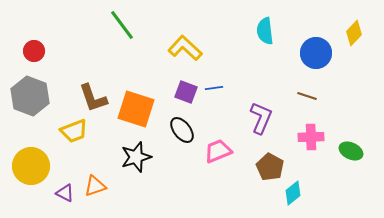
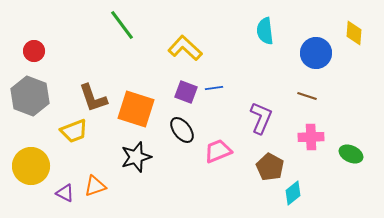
yellow diamond: rotated 40 degrees counterclockwise
green ellipse: moved 3 px down
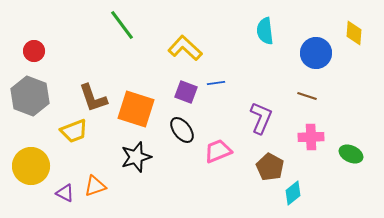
blue line: moved 2 px right, 5 px up
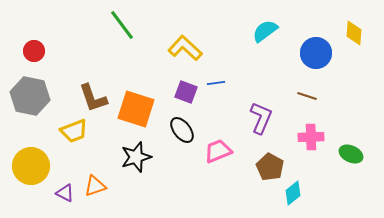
cyan semicircle: rotated 60 degrees clockwise
gray hexagon: rotated 9 degrees counterclockwise
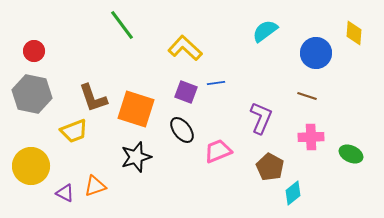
gray hexagon: moved 2 px right, 2 px up
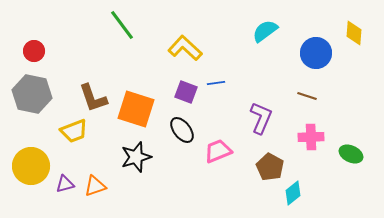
purple triangle: moved 9 px up; rotated 42 degrees counterclockwise
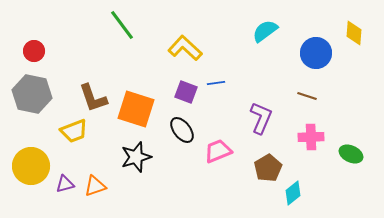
brown pentagon: moved 2 px left, 1 px down; rotated 12 degrees clockwise
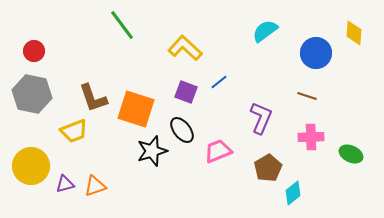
blue line: moved 3 px right, 1 px up; rotated 30 degrees counterclockwise
black star: moved 16 px right, 6 px up
